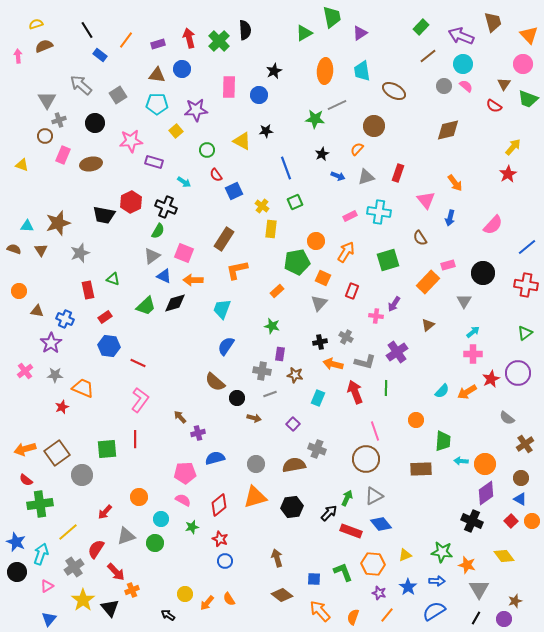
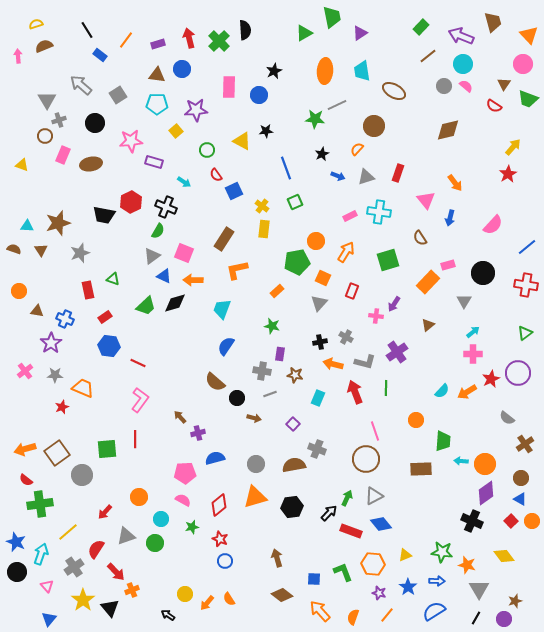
yellow rectangle at (271, 229): moved 7 px left
pink triangle at (47, 586): rotated 40 degrees counterclockwise
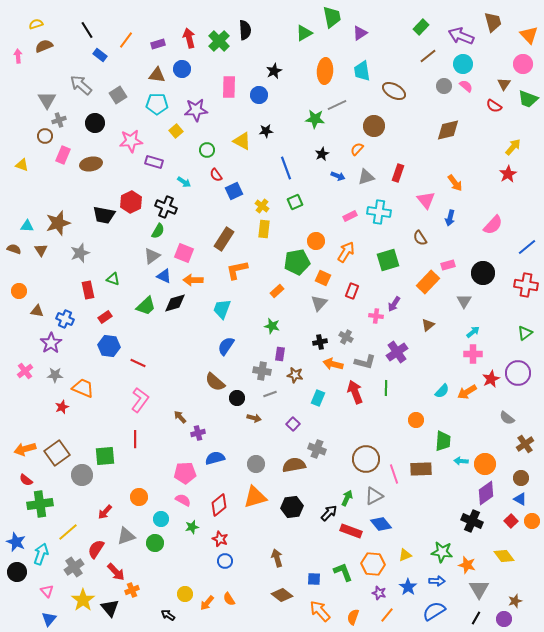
pink line at (375, 431): moved 19 px right, 43 px down
green square at (107, 449): moved 2 px left, 7 px down
pink triangle at (47, 586): moved 5 px down
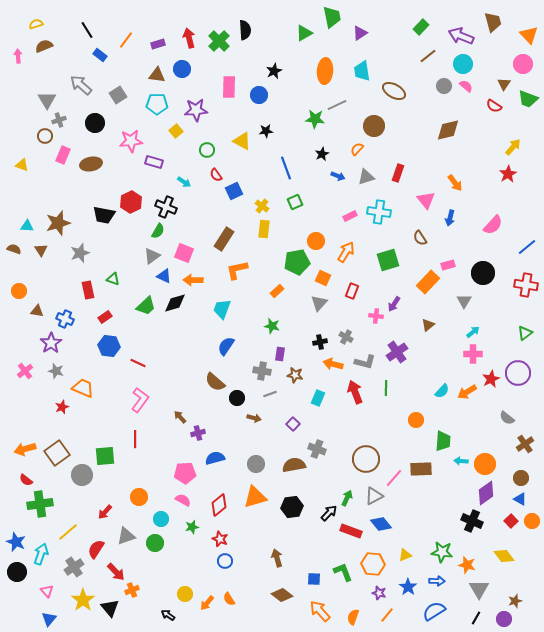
gray star at (55, 375): moved 1 px right, 4 px up; rotated 14 degrees clockwise
pink line at (394, 474): moved 4 px down; rotated 60 degrees clockwise
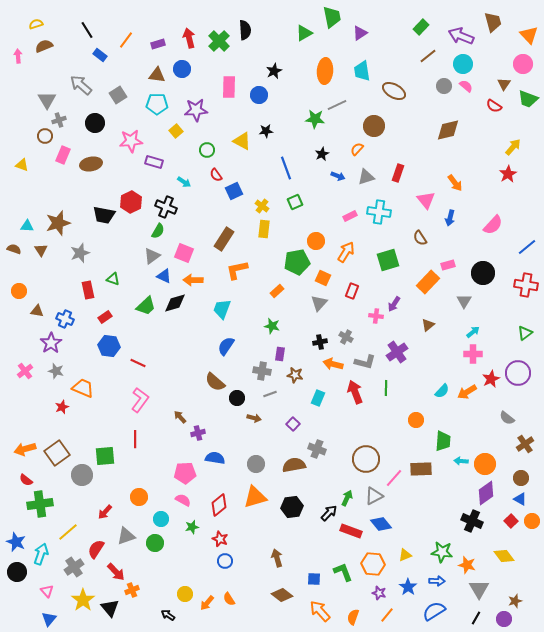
blue semicircle at (215, 458): rotated 24 degrees clockwise
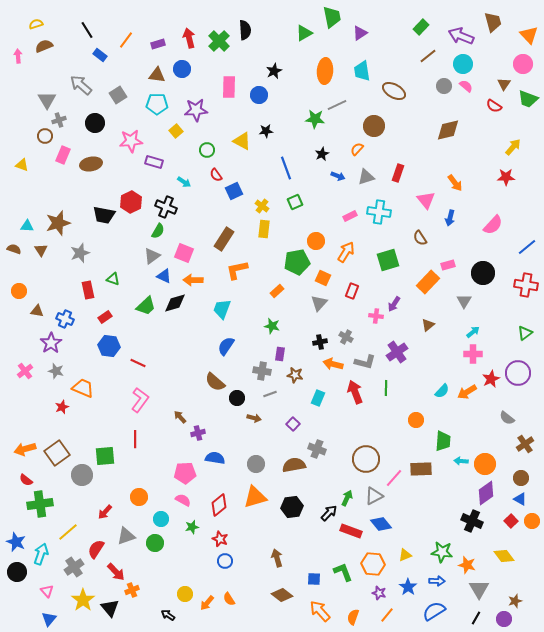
red star at (508, 174): moved 2 px left, 3 px down; rotated 30 degrees clockwise
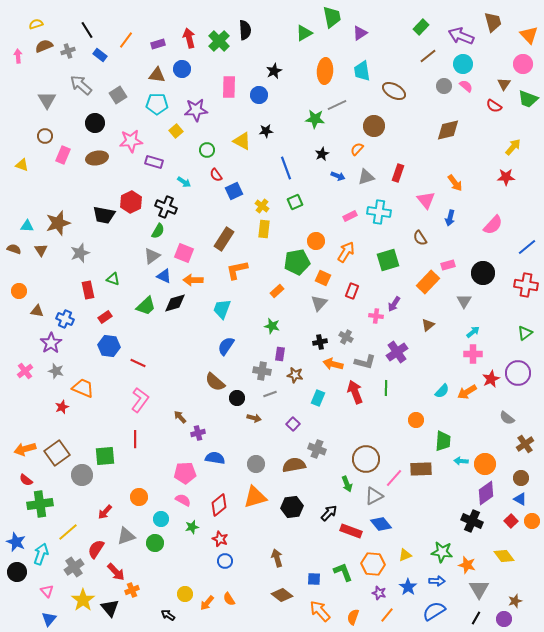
gray cross at (59, 120): moved 9 px right, 69 px up
brown ellipse at (91, 164): moved 6 px right, 6 px up
green arrow at (347, 498): moved 14 px up; rotated 133 degrees clockwise
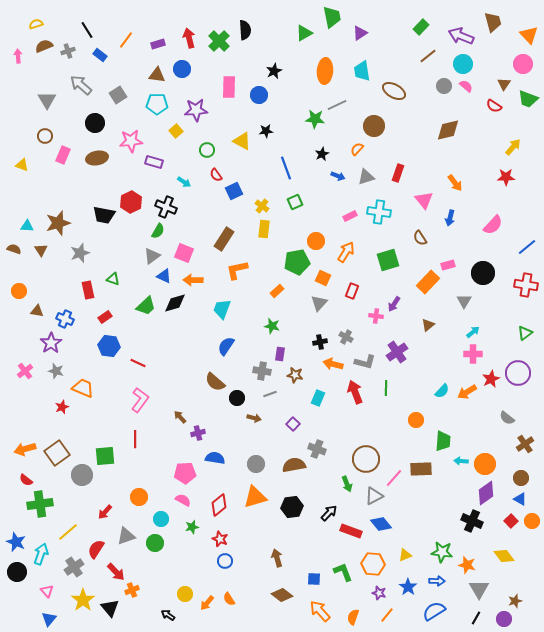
pink triangle at (426, 200): moved 2 px left
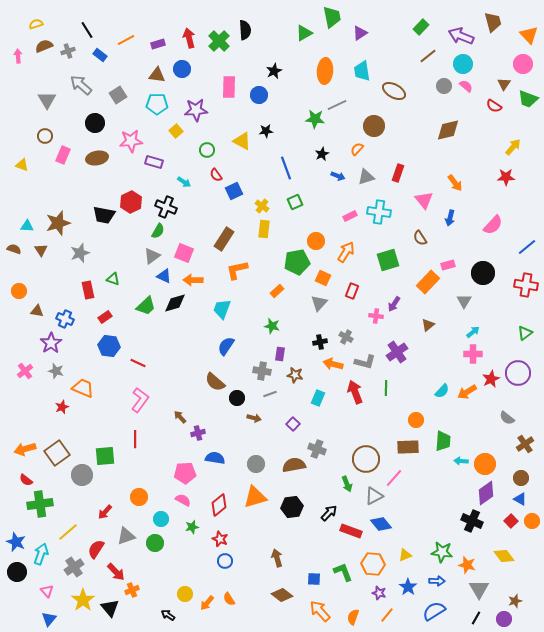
orange line at (126, 40): rotated 24 degrees clockwise
brown rectangle at (421, 469): moved 13 px left, 22 px up
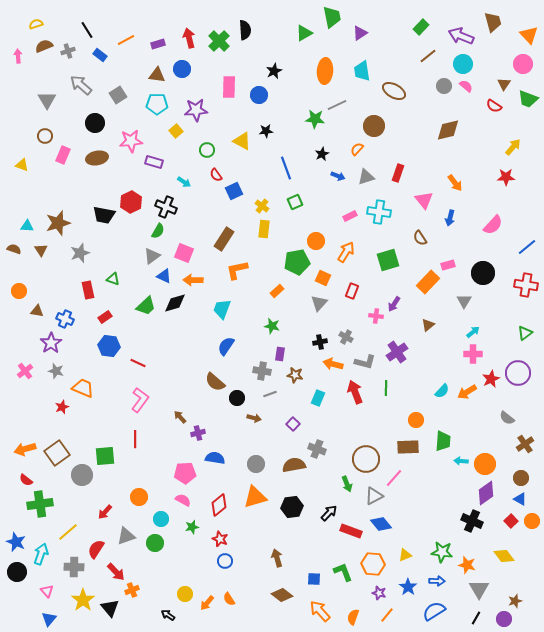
gray cross at (74, 567): rotated 36 degrees clockwise
